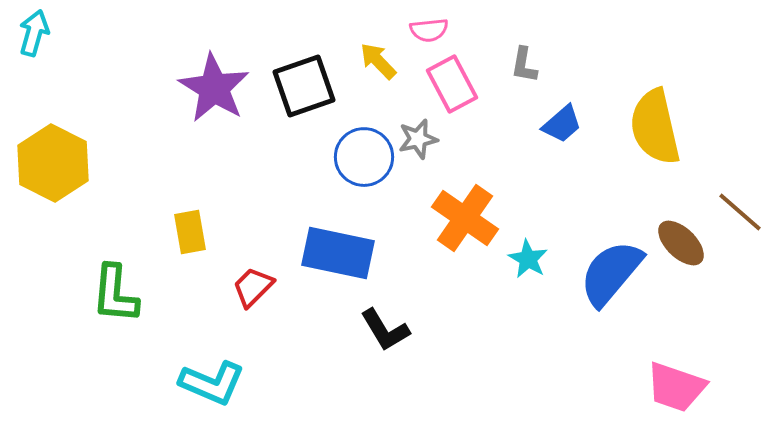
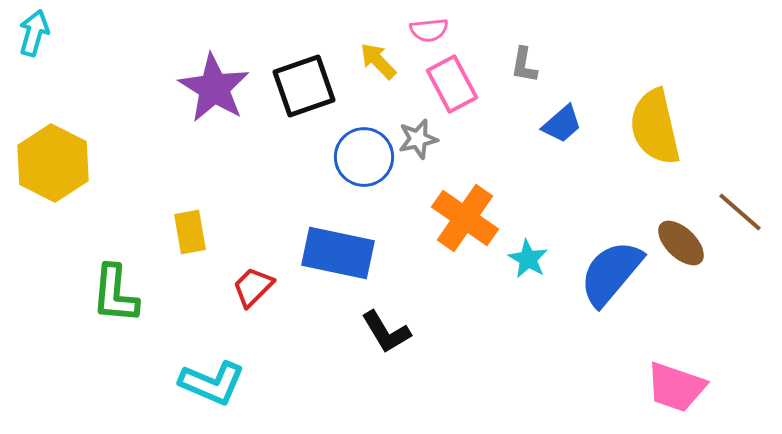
black L-shape: moved 1 px right, 2 px down
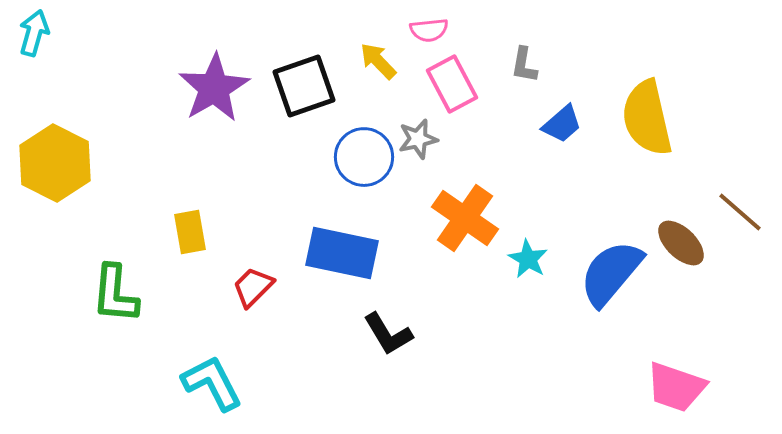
purple star: rotated 10 degrees clockwise
yellow semicircle: moved 8 px left, 9 px up
yellow hexagon: moved 2 px right
blue rectangle: moved 4 px right
black L-shape: moved 2 px right, 2 px down
cyan L-shape: rotated 140 degrees counterclockwise
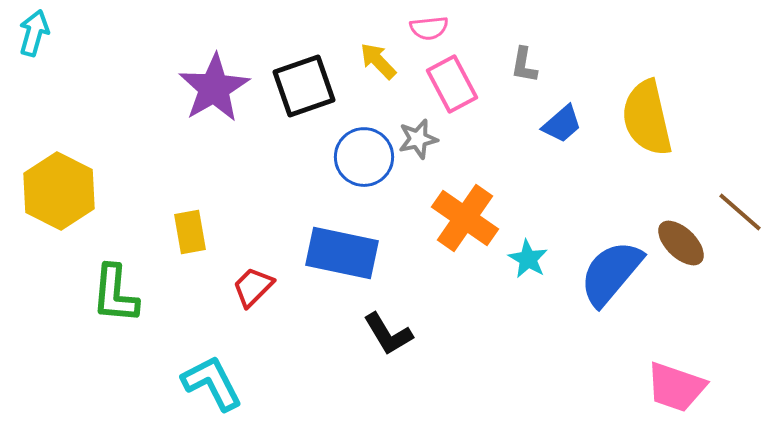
pink semicircle: moved 2 px up
yellow hexagon: moved 4 px right, 28 px down
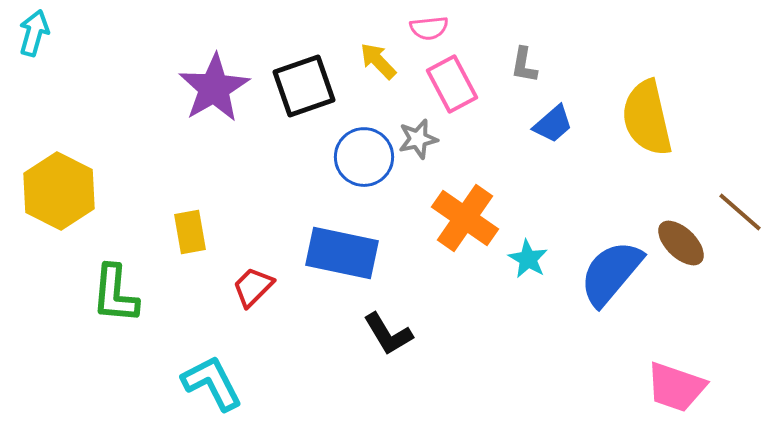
blue trapezoid: moved 9 px left
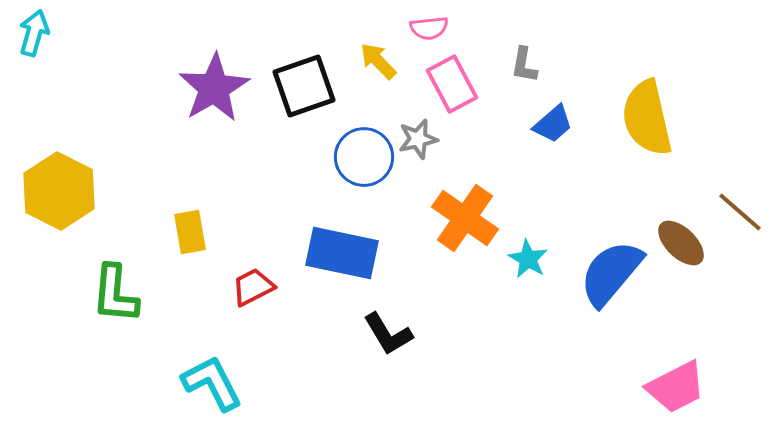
red trapezoid: rotated 18 degrees clockwise
pink trapezoid: rotated 46 degrees counterclockwise
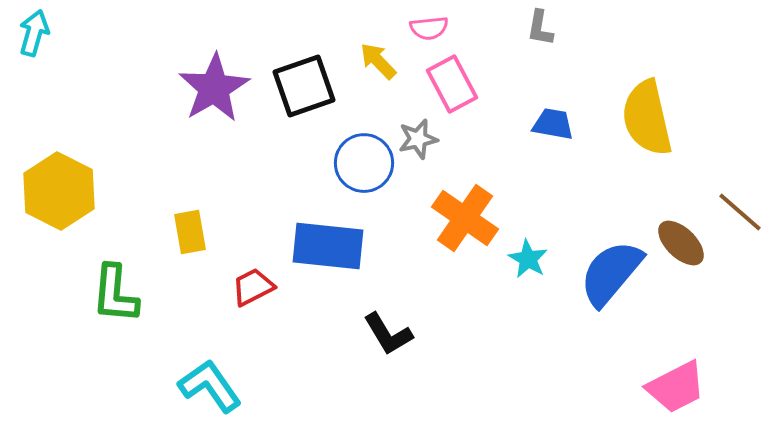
gray L-shape: moved 16 px right, 37 px up
blue trapezoid: rotated 129 degrees counterclockwise
blue circle: moved 6 px down
blue rectangle: moved 14 px left, 7 px up; rotated 6 degrees counterclockwise
cyan L-shape: moved 2 px left, 3 px down; rotated 8 degrees counterclockwise
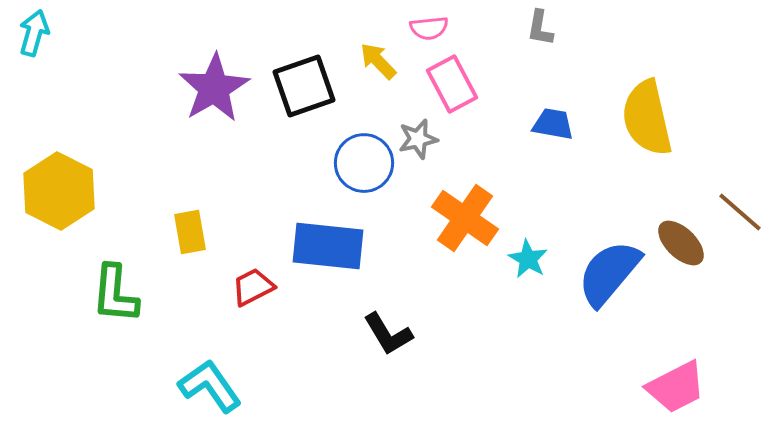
blue semicircle: moved 2 px left
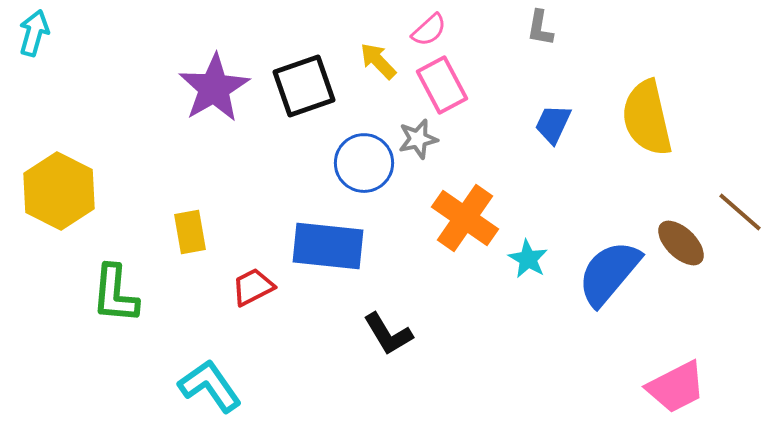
pink semicircle: moved 2 px down; rotated 36 degrees counterclockwise
pink rectangle: moved 10 px left, 1 px down
blue trapezoid: rotated 75 degrees counterclockwise
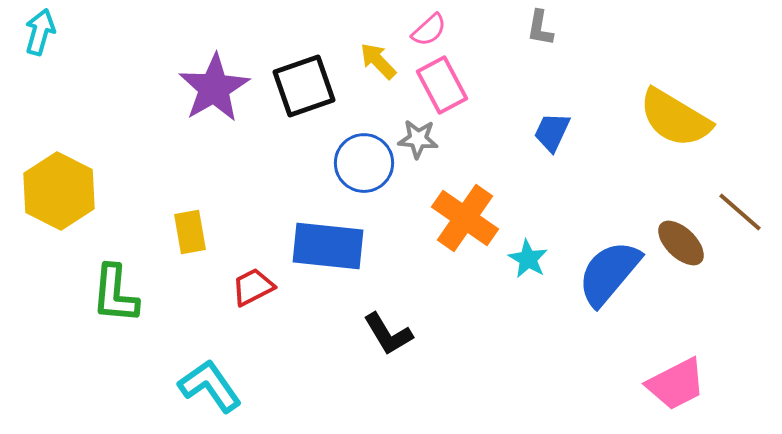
cyan arrow: moved 6 px right, 1 px up
yellow semicircle: moved 28 px right; rotated 46 degrees counterclockwise
blue trapezoid: moved 1 px left, 8 px down
gray star: rotated 18 degrees clockwise
pink trapezoid: moved 3 px up
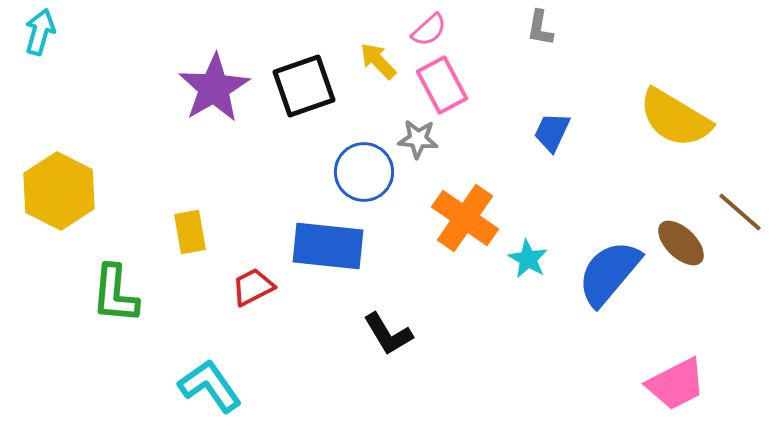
blue circle: moved 9 px down
